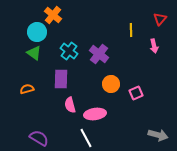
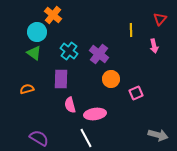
orange circle: moved 5 px up
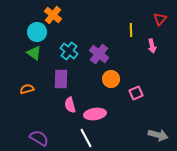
pink arrow: moved 2 px left
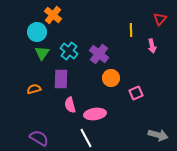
green triangle: moved 8 px right; rotated 28 degrees clockwise
orange circle: moved 1 px up
orange semicircle: moved 7 px right
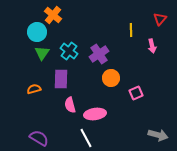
purple cross: rotated 18 degrees clockwise
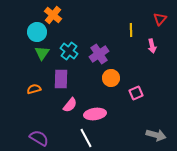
pink semicircle: rotated 126 degrees counterclockwise
gray arrow: moved 2 px left
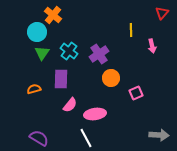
red triangle: moved 2 px right, 6 px up
gray arrow: moved 3 px right; rotated 12 degrees counterclockwise
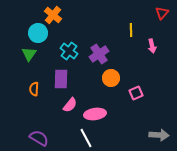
cyan circle: moved 1 px right, 1 px down
green triangle: moved 13 px left, 1 px down
orange semicircle: rotated 72 degrees counterclockwise
